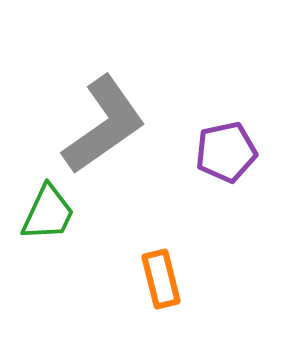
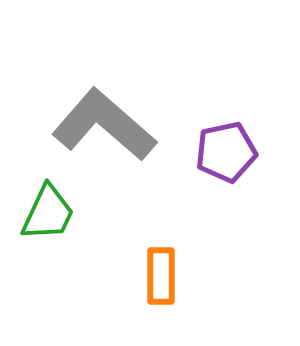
gray L-shape: rotated 104 degrees counterclockwise
orange rectangle: moved 3 px up; rotated 14 degrees clockwise
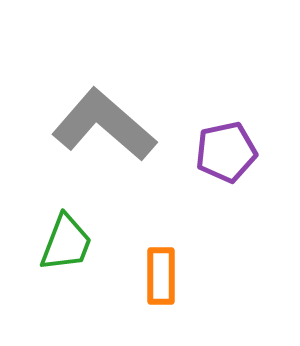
green trapezoid: moved 18 px right, 30 px down; rotated 4 degrees counterclockwise
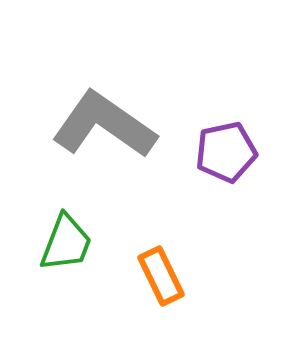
gray L-shape: rotated 6 degrees counterclockwise
orange rectangle: rotated 26 degrees counterclockwise
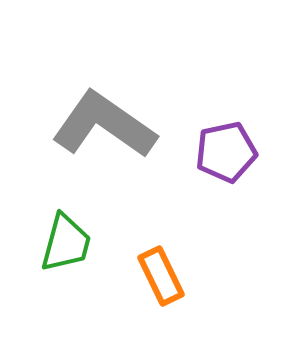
green trapezoid: rotated 6 degrees counterclockwise
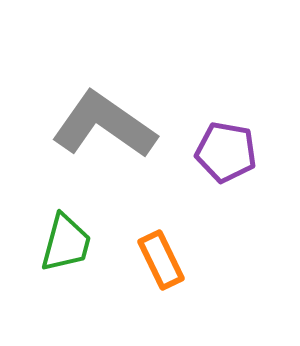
purple pentagon: rotated 22 degrees clockwise
orange rectangle: moved 16 px up
